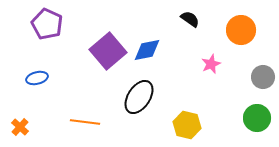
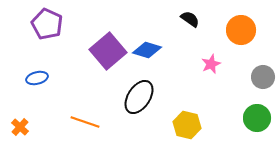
blue diamond: rotated 28 degrees clockwise
orange line: rotated 12 degrees clockwise
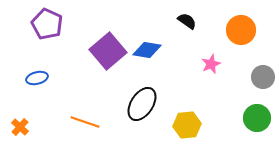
black semicircle: moved 3 px left, 2 px down
blue diamond: rotated 8 degrees counterclockwise
black ellipse: moved 3 px right, 7 px down
yellow hexagon: rotated 20 degrees counterclockwise
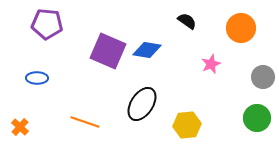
purple pentagon: rotated 20 degrees counterclockwise
orange circle: moved 2 px up
purple square: rotated 27 degrees counterclockwise
blue ellipse: rotated 15 degrees clockwise
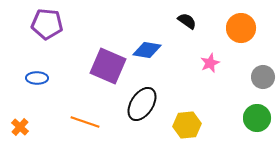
purple square: moved 15 px down
pink star: moved 1 px left, 1 px up
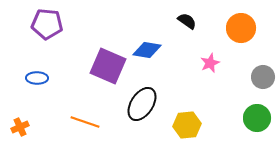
orange cross: rotated 24 degrees clockwise
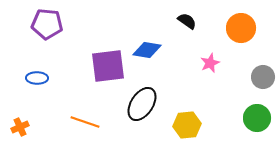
purple square: rotated 30 degrees counterclockwise
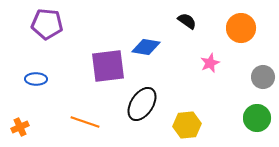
blue diamond: moved 1 px left, 3 px up
blue ellipse: moved 1 px left, 1 px down
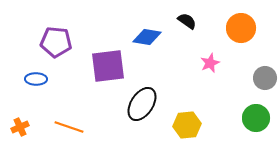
purple pentagon: moved 9 px right, 18 px down
blue diamond: moved 1 px right, 10 px up
gray circle: moved 2 px right, 1 px down
green circle: moved 1 px left
orange line: moved 16 px left, 5 px down
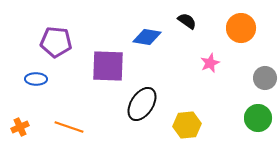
purple square: rotated 9 degrees clockwise
green circle: moved 2 px right
